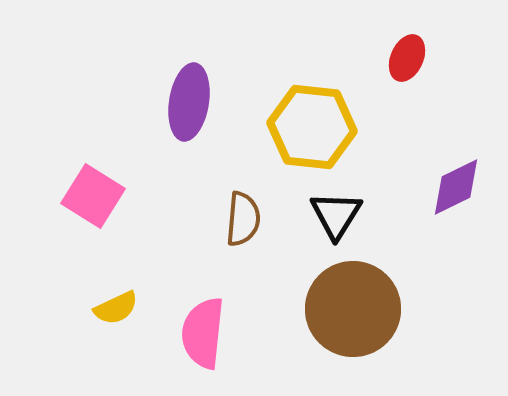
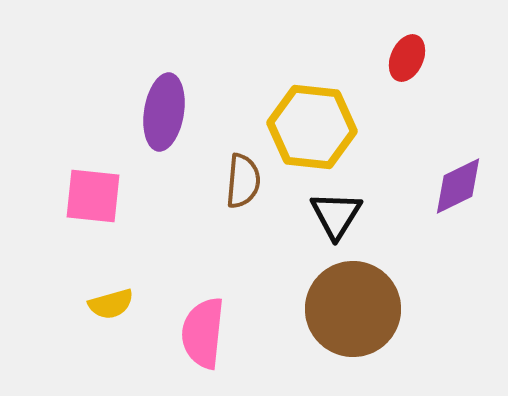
purple ellipse: moved 25 px left, 10 px down
purple diamond: moved 2 px right, 1 px up
pink square: rotated 26 degrees counterclockwise
brown semicircle: moved 38 px up
yellow semicircle: moved 5 px left, 4 px up; rotated 9 degrees clockwise
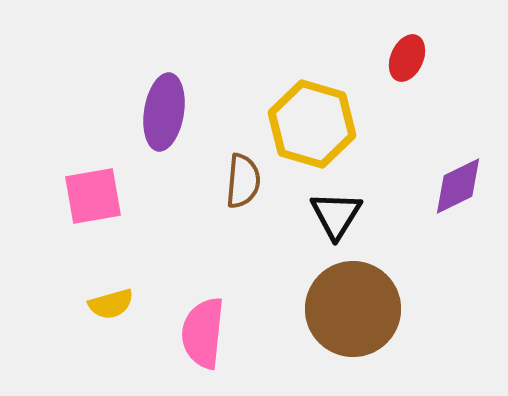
yellow hexagon: moved 3 px up; rotated 10 degrees clockwise
pink square: rotated 16 degrees counterclockwise
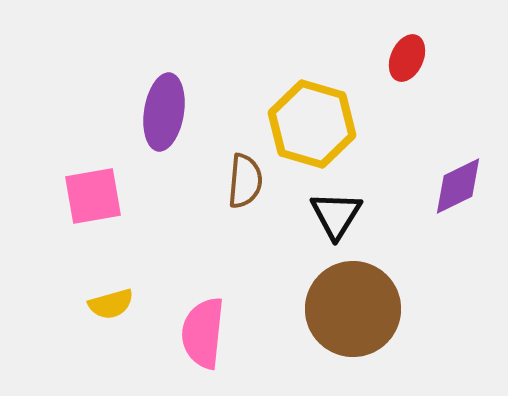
brown semicircle: moved 2 px right
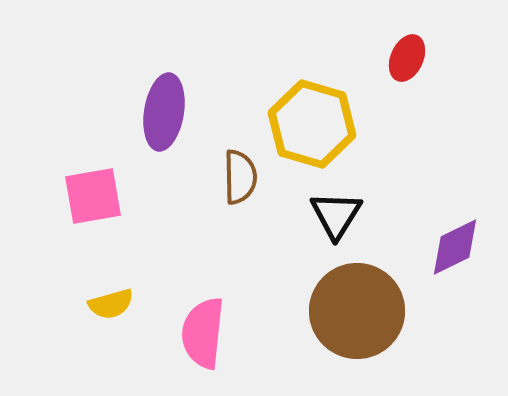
brown semicircle: moved 5 px left, 4 px up; rotated 6 degrees counterclockwise
purple diamond: moved 3 px left, 61 px down
brown circle: moved 4 px right, 2 px down
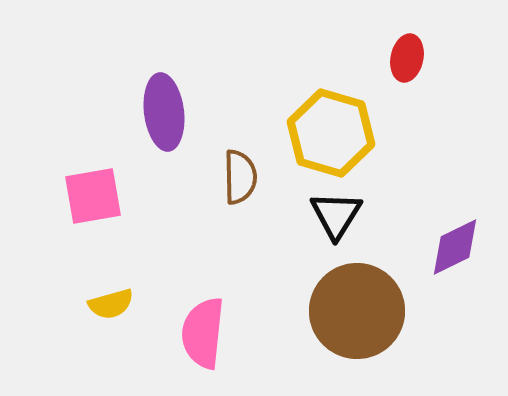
red ellipse: rotated 12 degrees counterclockwise
purple ellipse: rotated 16 degrees counterclockwise
yellow hexagon: moved 19 px right, 9 px down
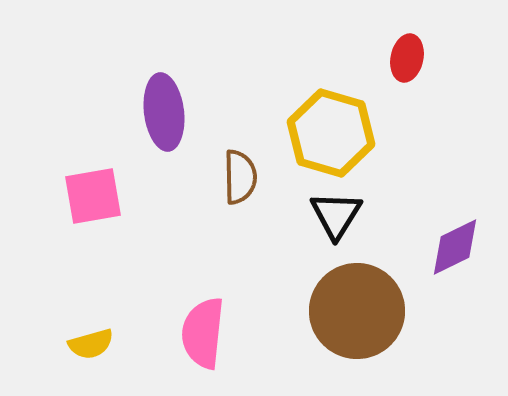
yellow semicircle: moved 20 px left, 40 px down
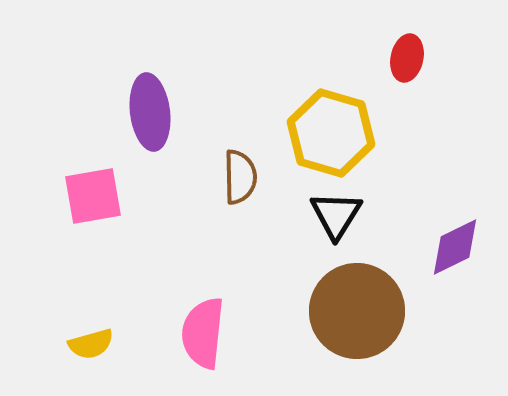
purple ellipse: moved 14 px left
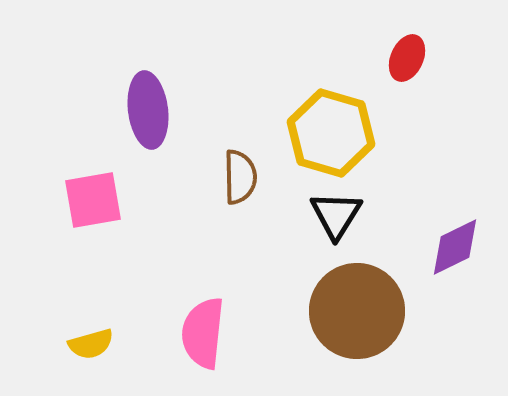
red ellipse: rotated 12 degrees clockwise
purple ellipse: moved 2 px left, 2 px up
pink square: moved 4 px down
